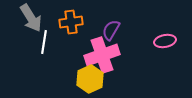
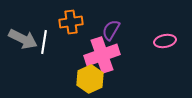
gray arrow: moved 8 px left, 21 px down; rotated 32 degrees counterclockwise
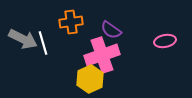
purple semicircle: rotated 85 degrees counterclockwise
white line: moved 1 px left, 1 px down; rotated 25 degrees counterclockwise
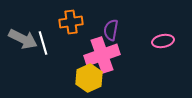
purple semicircle: rotated 65 degrees clockwise
pink ellipse: moved 2 px left
yellow hexagon: moved 1 px left, 1 px up
